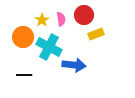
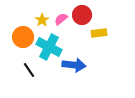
red circle: moved 2 px left
pink semicircle: rotated 120 degrees counterclockwise
yellow rectangle: moved 3 px right, 1 px up; rotated 14 degrees clockwise
black line: moved 5 px right, 5 px up; rotated 56 degrees clockwise
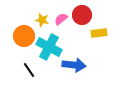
yellow star: rotated 24 degrees counterclockwise
orange circle: moved 1 px right, 1 px up
